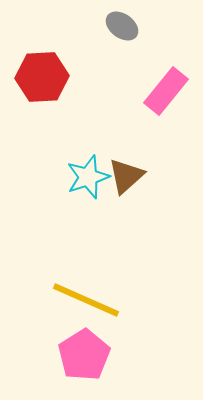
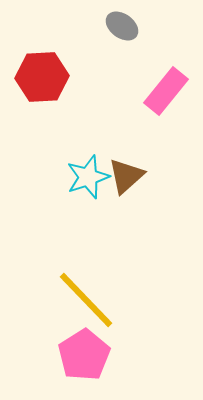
yellow line: rotated 22 degrees clockwise
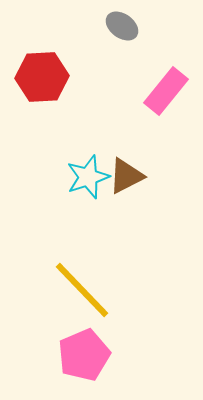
brown triangle: rotated 15 degrees clockwise
yellow line: moved 4 px left, 10 px up
pink pentagon: rotated 9 degrees clockwise
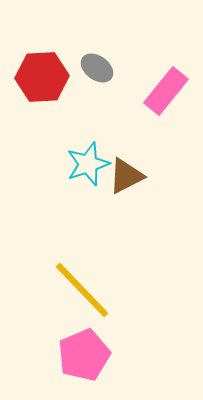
gray ellipse: moved 25 px left, 42 px down
cyan star: moved 13 px up
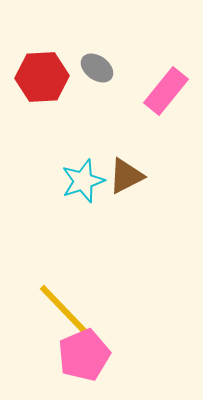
cyan star: moved 5 px left, 17 px down
yellow line: moved 16 px left, 22 px down
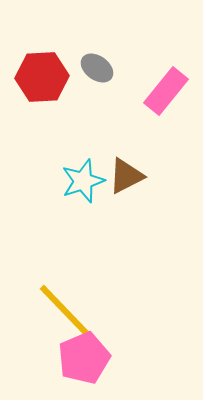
pink pentagon: moved 3 px down
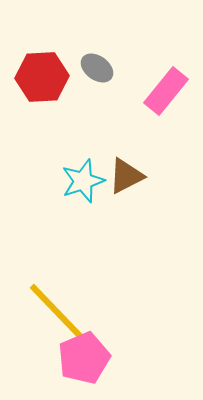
yellow line: moved 10 px left, 1 px up
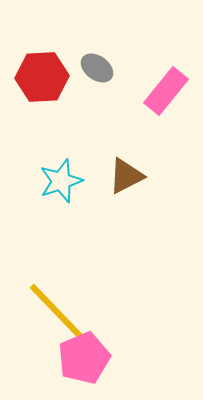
cyan star: moved 22 px left
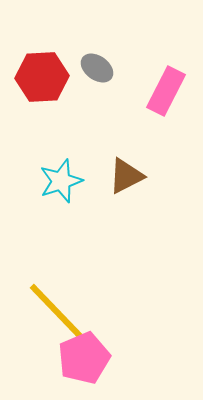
pink rectangle: rotated 12 degrees counterclockwise
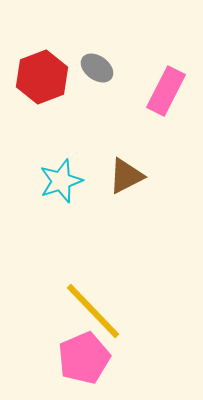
red hexagon: rotated 18 degrees counterclockwise
yellow line: moved 37 px right
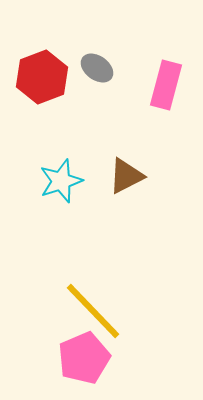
pink rectangle: moved 6 px up; rotated 12 degrees counterclockwise
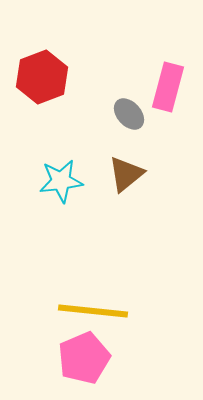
gray ellipse: moved 32 px right, 46 px down; rotated 12 degrees clockwise
pink rectangle: moved 2 px right, 2 px down
brown triangle: moved 2 px up; rotated 12 degrees counterclockwise
cyan star: rotated 12 degrees clockwise
yellow line: rotated 40 degrees counterclockwise
